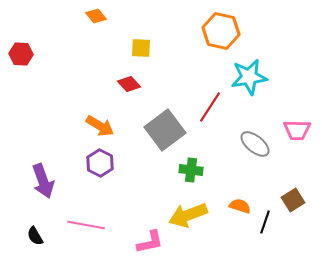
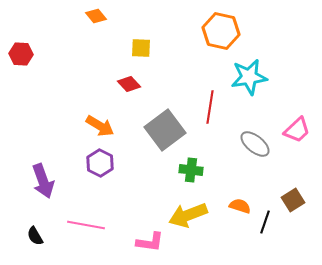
red line: rotated 24 degrees counterclockwise
pink trapezoid: rotated 44 degrees counterclockwise
pink L-shape: rotated 20 degrees clockwise
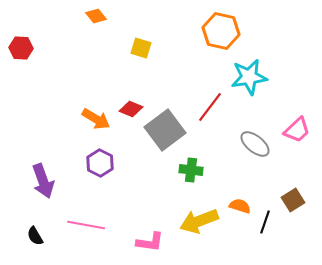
yellow square: rotated 15 degrees clockwise
red hexagon: moved 6 px up
red diamond: moved 2 px right, 25 px down; rotated 25 degrees counterclockwise
red line: rotated 28 degrees clockwise
orange arrow: moved 4 px left, 7 px up
yellow arrow: moved 11 px right, 6 px down
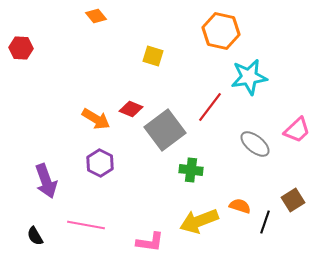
yellow square: moved 12 px right, 8 px down
purple arrow: moved 3 px right
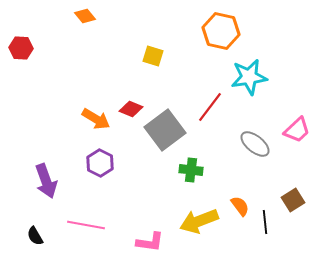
orange diamond: moved 11 px left
orange semicircle: rotated 35 degrees clockwise
black line: rotated 25 degrees counterclockwise
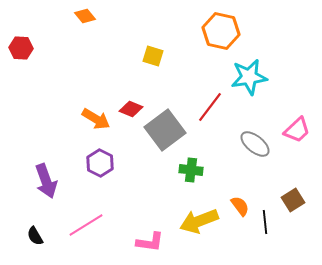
pink line: rotated 42 degrees counterclockwise
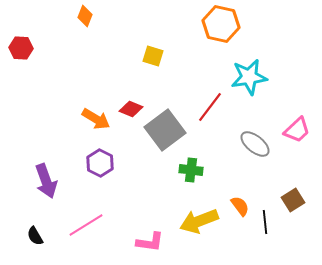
orange diamond: rotated 60 degrees clockwise
orange hexagon: moved 7 px up
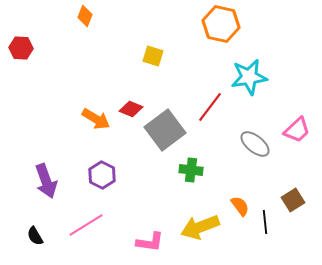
purple hexagon: moved 2 px right, 12 px down
yellow arrow: moved 1 px right, 6 px down
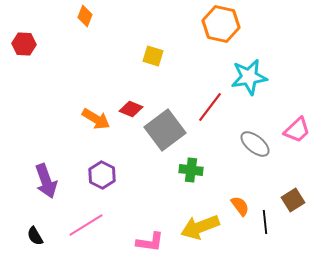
red hexagon: moved 3 px right, 4 px up
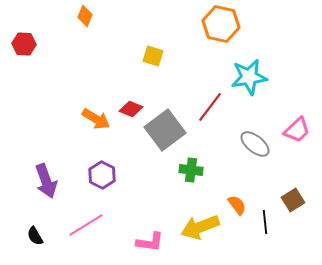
orange semicircle: moved 3 px left, 1 px up
